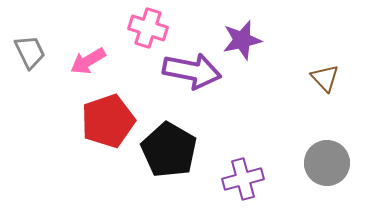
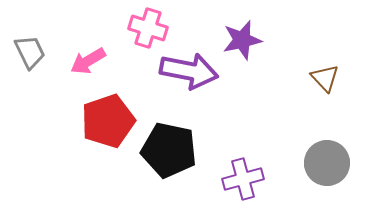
purple arrow: moved 3 px left
black pentagon: rotated 18 degrees counterclockwise
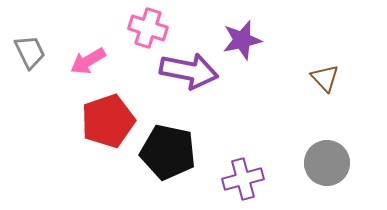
black pentagon: moved 1 px left, 2 px down
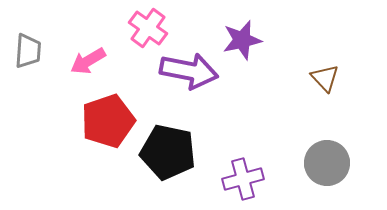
pink cross: rotated 18 degrees clockwise
gray trapezoid: moved 2 px left, 1 px up; rotated 30 degrees clockwise
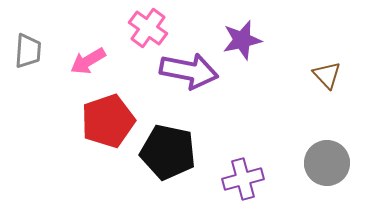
brown triangle: moved 2 px right, 3 px up
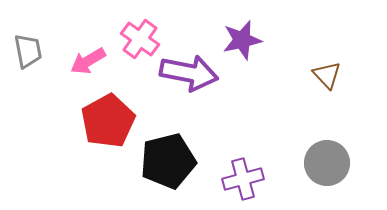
pink cross: moved 8 px left, 11 px down
gray trapezoid: rotated 15 degrees counterclockwise
purple arrow: moved 2 px down
red pentagon: rotated 10 degrees counterclockwise
black pentagon: moved 9 px down; rotated 26 degrees counterclockwise
